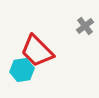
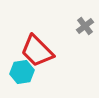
cyan hexagon: moved 2 px down
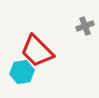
gray cross: rotated 18 degrees clockwise
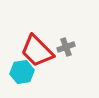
gray cross: moved 19 px left, 21 px down
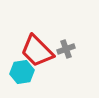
gray cross: moved 2 px down
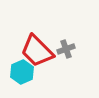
cyan hexagon: rotated 15 degrees counterclockwise
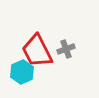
red trapezoid: rotated 18 degrees clockwise
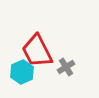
gray cross: moved 18 px down; rotated 12 degrees counterclockwise
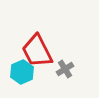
gray cross: moved 1 px left, 2 px down
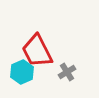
gray cross: moved 2 px right, 3 px down
